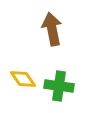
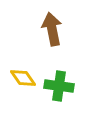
yellow diamond: moved 1 px up
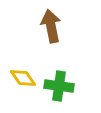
brown arrow: moved 1 px left, 3 px up
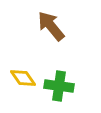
brown arrow: rotated 28 degrees counterclockwise
